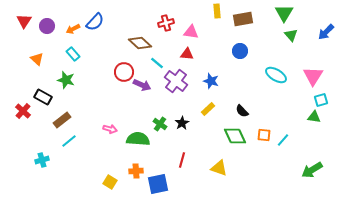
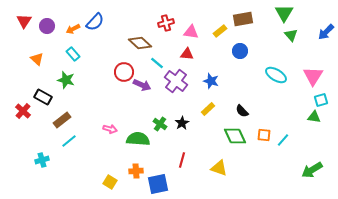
yellow rectangle at (217, 11): moved 3 px right, 20 px down; rotated 56 degrees clockwise
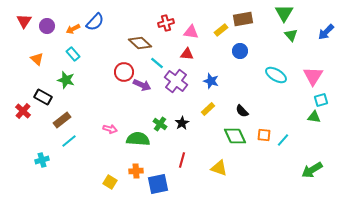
yellow rectangle at (220, 31): moved 1 px right, 1 px up
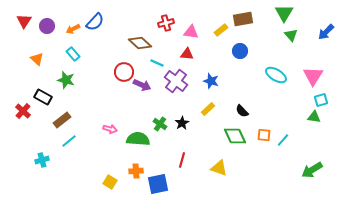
cyan line at (157, 63): rotated 16 degrees counterclockwise
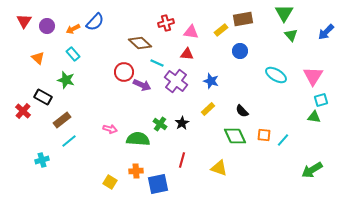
orange triangle at (37, 59): moved 1 px right, 1 px up
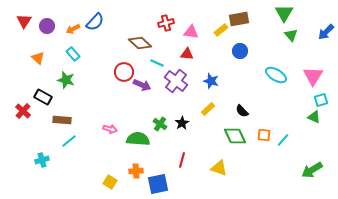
brown rectangle at (243, 19): moved 4 px left
green triangle at (314, 117): rotated 16 degrees clockwise
brown rectangle at (62, 120): rotated 42 degrees clockwise
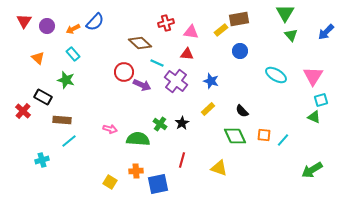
green triangle at (284, 13): moved 1 px right
